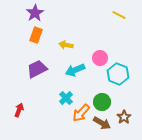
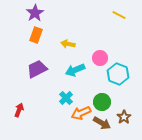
yellow arrow: moved 2 px right, 1 px up
orange arrow: rotated 24 degrees clockwise
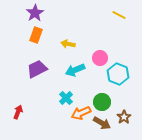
red arrow: moved 1 px left, 2 px down
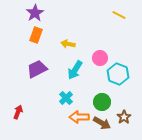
cyan arrow: rotated 36 degrees counterclockwise
orange arrow: moved 2 px left, 4 px down; rotated 24 degrees clockwise
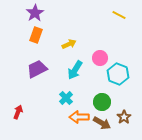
yellow arrow: moved 1 px right; rotated 144 degrees clockwise
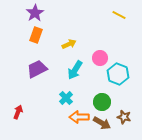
brown star: rotated 24 degrees counterclockwise
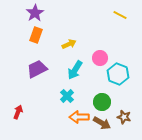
yellow line: moved 1 px right
cyan cross: moved 1 px right, 2 px up
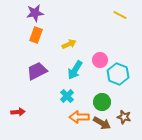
purple star: rotated 24 degrees clockwise
pink circle: moved 2 px down
purple trapezoid: moved 2 px down
red arrow: rotated 64 degrees clockwise
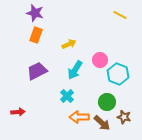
purple star: rotated 24 degrees clockwise
green circle: moved 5 px right
brown arrow: rotated 12 degrees clockwise
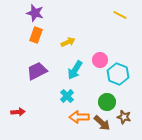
yellow arrow: moved 1 px left, 2 px up
